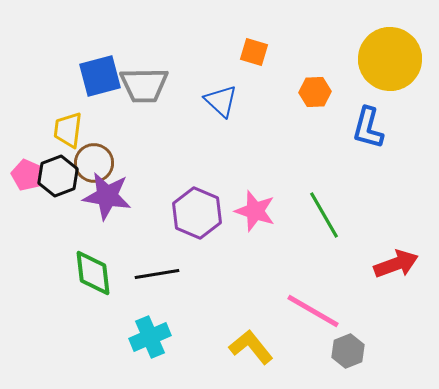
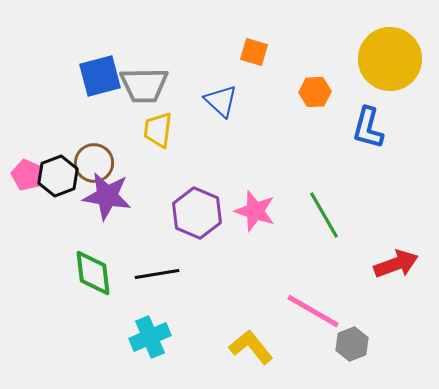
yellow trapezoid: moved 90 px right
gray hexagon: moved 4 px right, 7 px up
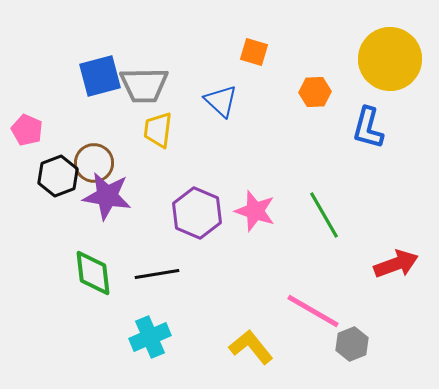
pink pentagon: moved 45 px up
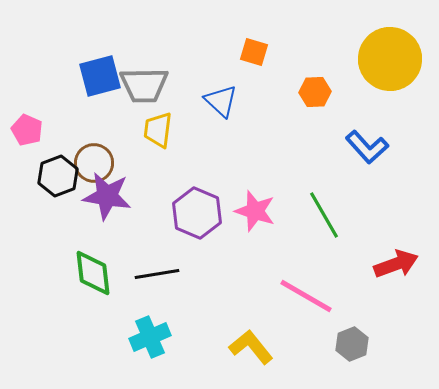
blue L-shape: moved 1 px left, 19 px down; rotated 57 degrees counterclockwise
pink line: moved 7 px left, 15 px up
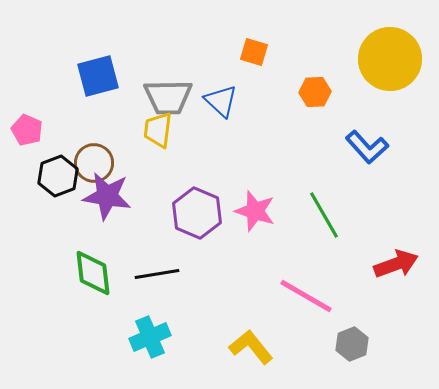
blue square: moved 2 px left
gray trapezoid: moved 24 px right, 12 px down
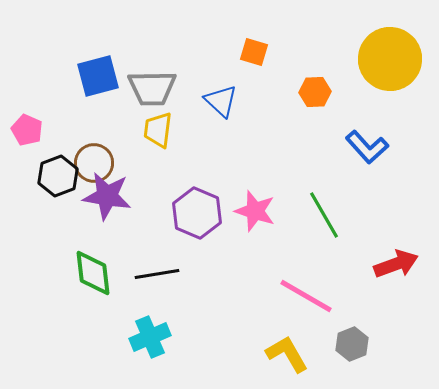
gray trapezoid: moved 16 px left, 9 px up
yellow L-shape: moved 36 px right, 7 px down; rotated 9 degrees clockwise
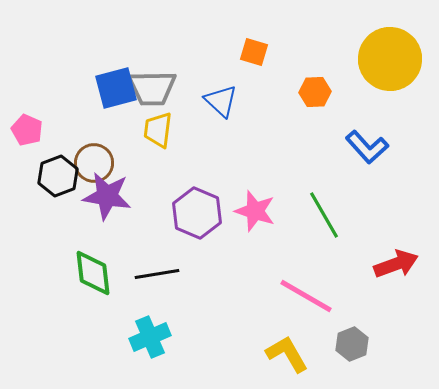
blue square: moved 18 px right, 12 px down
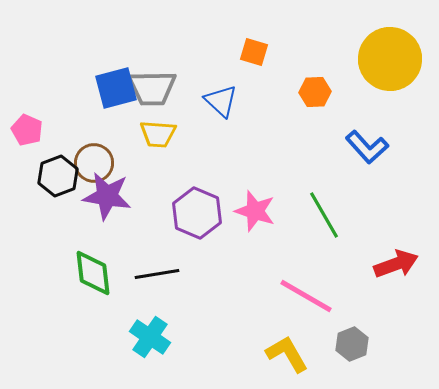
yellow trapezoid: moved 4 px down; rotated 93 degrees counterclockwise
cyan cross: rotated 33 degrees counterclockwise
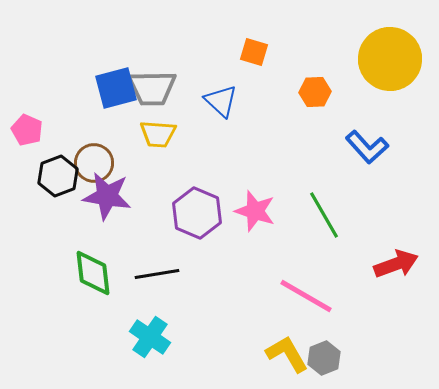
gray hexagon: moved 28 px left, 14 px down
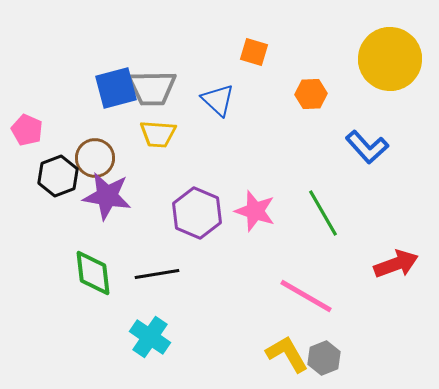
orange hexagon: moved 4 px left, 2 px down
blue triangle: moved 3 px left, 1 px up
brown circle: moved 1 px right, 5 px up
green line: moved 1 px left, 2 px up
